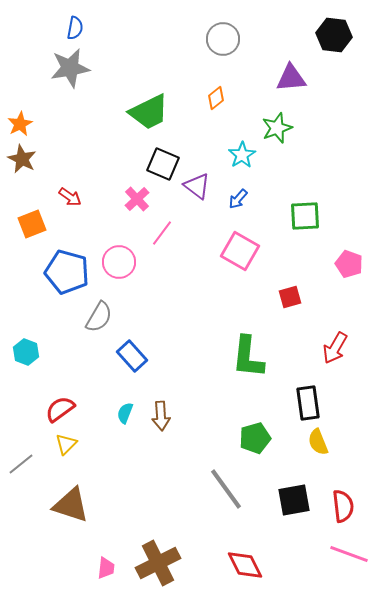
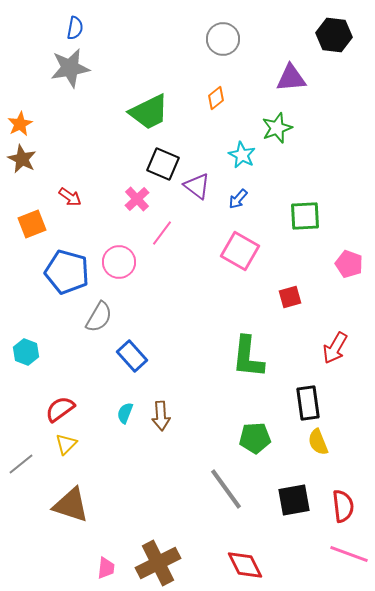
cyan star at (242, 155): rotated 12 degrees counterclockwise
green pentagon at (255, 438): rotated 12 degrees clockwise
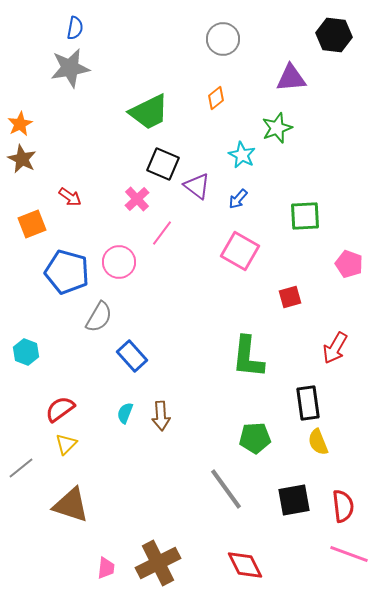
gray line at (21, 464): moved 4 px down
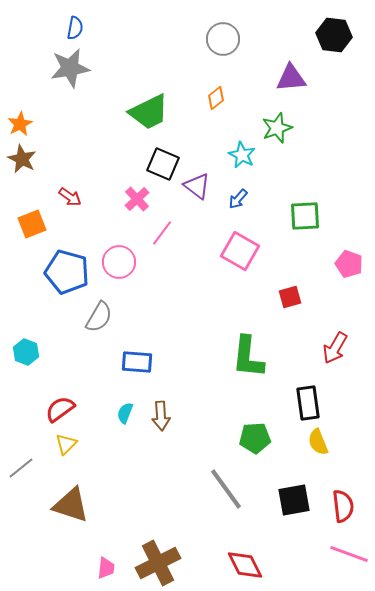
blue rectangle at (132, 356): moved 5 px right, 6 px down; rotated 44 degrees counterclockwise
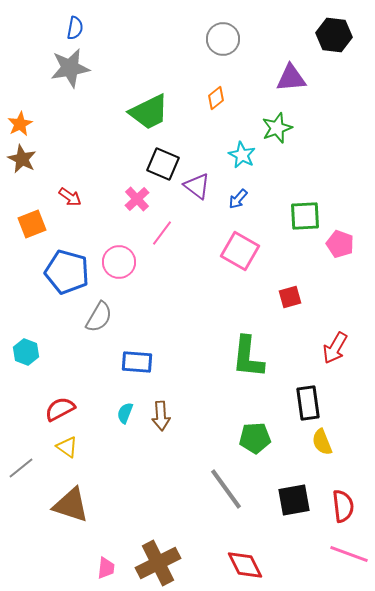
pink pentagon at (349, 264): moved 9 px left, 20 px up
red semicircle at (60, 409): rotated 8 degrees clockwise
yellow semicircle at (318, 442): moved 4 px right
yellow triangle at (66, 444): moved 1 px right, 3 px down; rotated 40 degrees counterclockwise
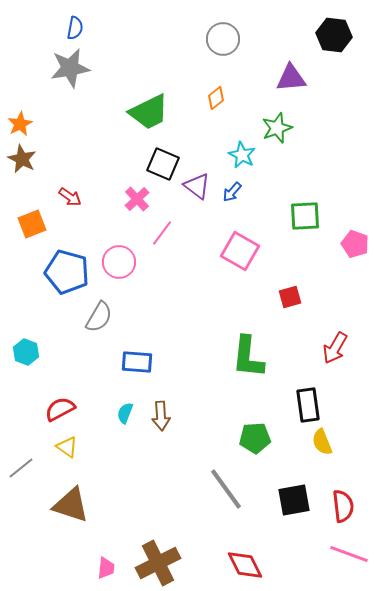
blue arrow at (238, 199): moved 6 px left, 7 px up
pink pentagon at (340, 244): moved 15 px right
black rectangle at (308, 403): moved 2 px down
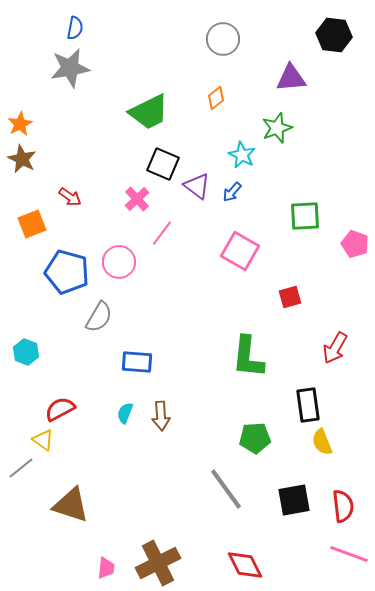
yellow triangle at (67, 447): moved 24 px left, 7 px up
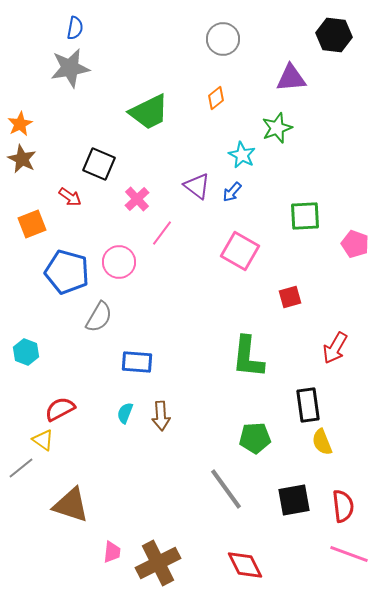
black square at (163, 164): moved 64 px left
pink trapezoid at (106, 568): moved 6 px right, 16 px up
